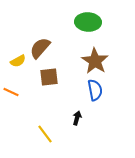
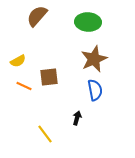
brown semicircle: moved 3 px left, 32 px up
brown star: moved 1 px left, 2 px up; rotated 16 degrees clockwise
orange line: moved 13 px right, 6 px up
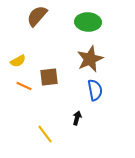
brown star: moved 4 px left
